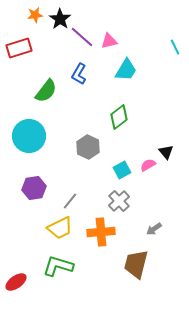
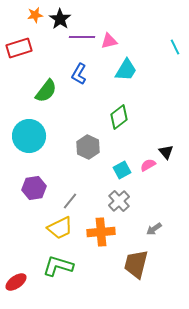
purple line: rotated 40 degrees counterclockwise
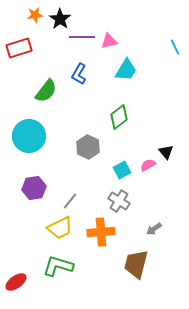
gray cross: rotated 15 degrees counterclockwise
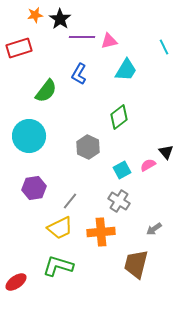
cyan line: moved 11 px left
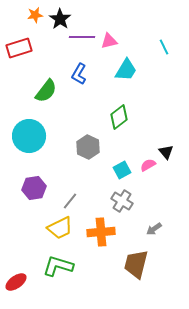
gray cross: moved 3 px right
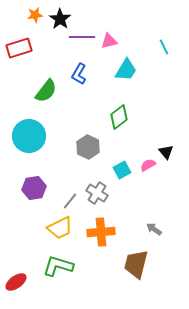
gray cross: moved 25 px left, 8 px up
gray arrow: rotated 70 degrees clockwise
